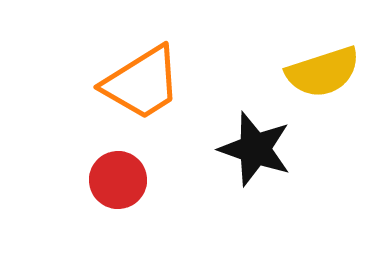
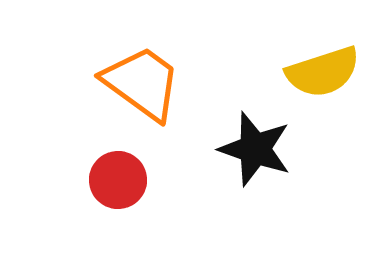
orange trapezoid: rotated 112 degrees counterclockwise
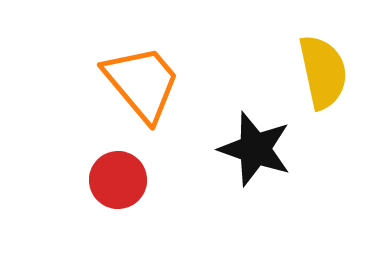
yellow semicircle: rotated 84 degrees counterclockwise
orange trapezoid: rotated 14 degrees clockwise
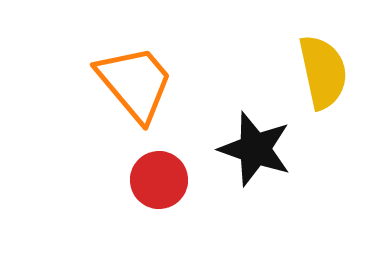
orange trapezoid: moved 7 px left
red circle: moved 41 px right
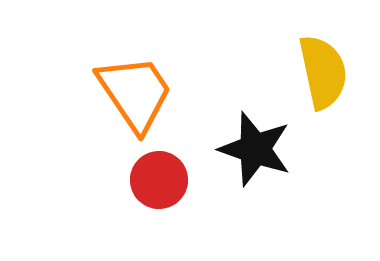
orange trapezoid: moved 10 px down; rotated 6 degrees clockwise
